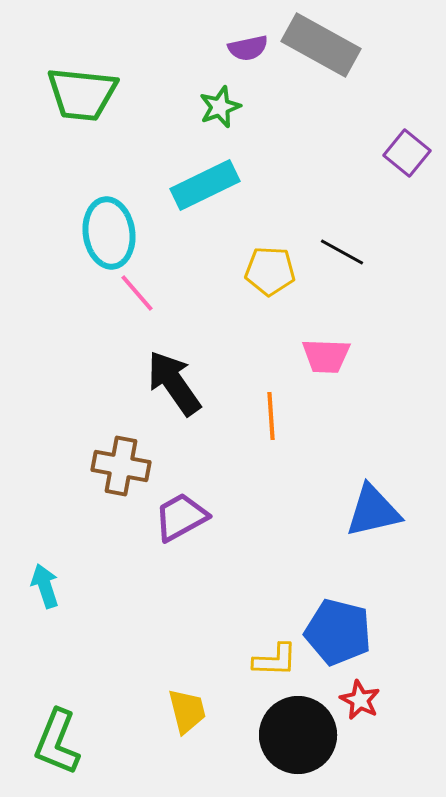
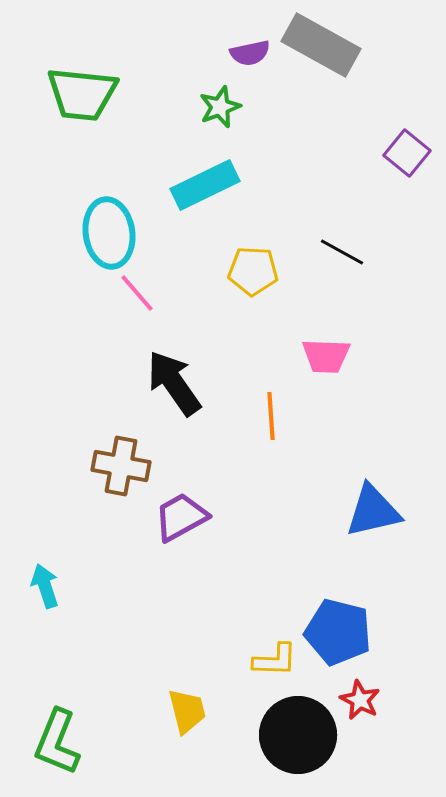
purple semicircle: moved 2 px right, 5 px down
yellow pentagon: moved 17 px left
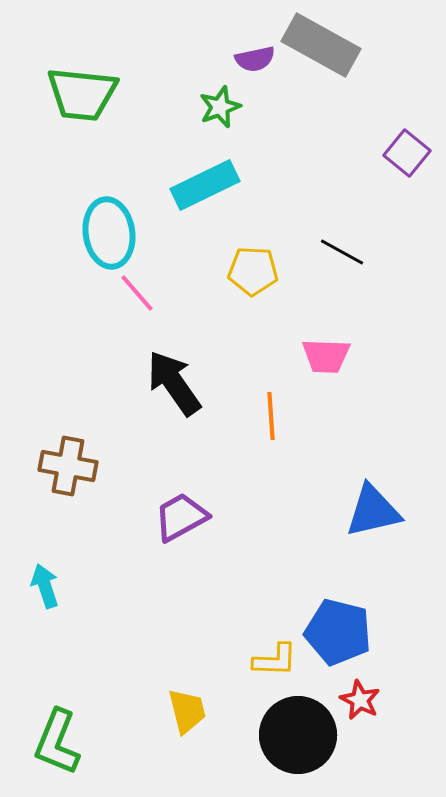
purple semicircle: moved 5 px right, 6 px down
brown cross: moved 53 px left
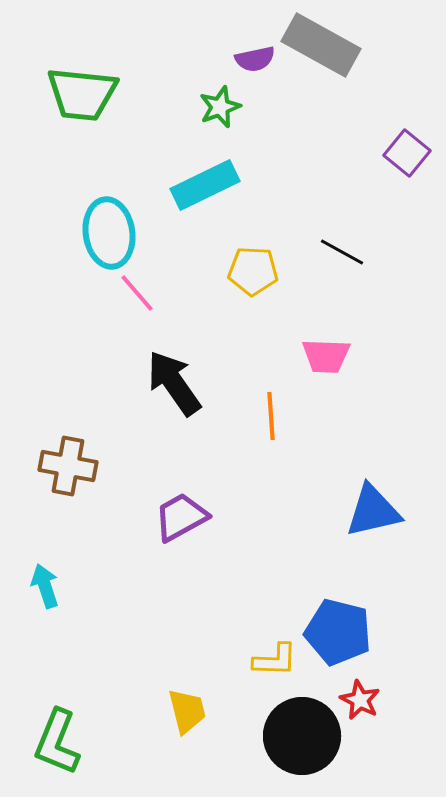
black circle: moved 4 px right, 1 px down
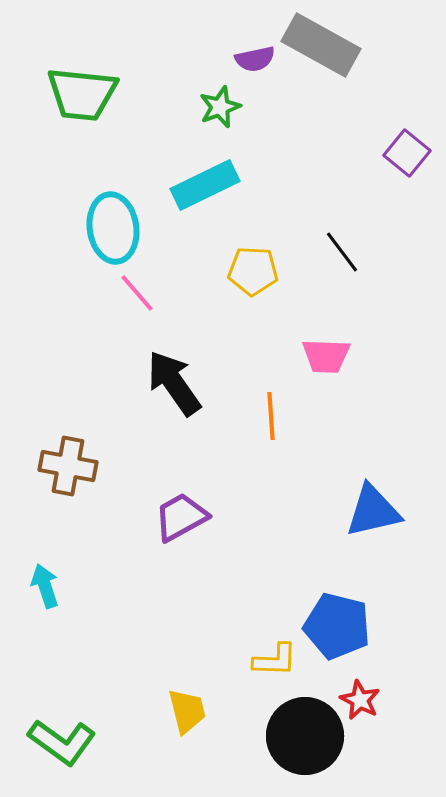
cyan ellipse: moved 4 px right, 5 px up
black line: rotated 24 degrees clockwise
blue pentagon: moved 1 px left, 6 px up
black circle: moved 3 px right
green L-shape: moved 5 px right; rotated 76 degrees counterclockwise
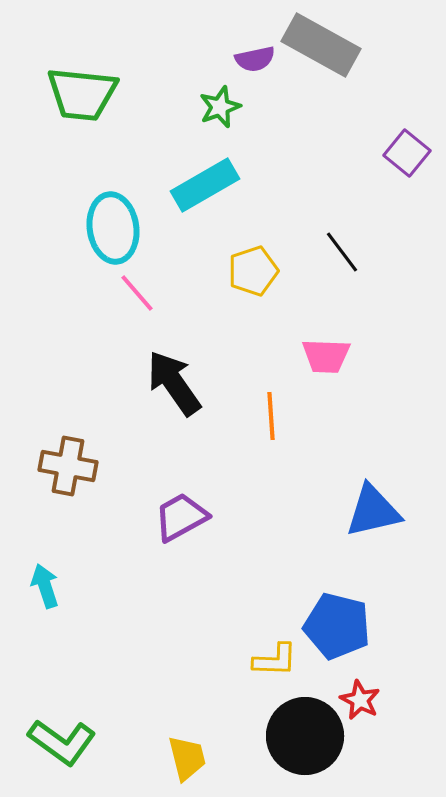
cyan rectangle: rotated 4 degrees counterclockwise
yellow pentagon: rotated 21 degrees counterclockwise
yellow trapezoid: moved 47 px down
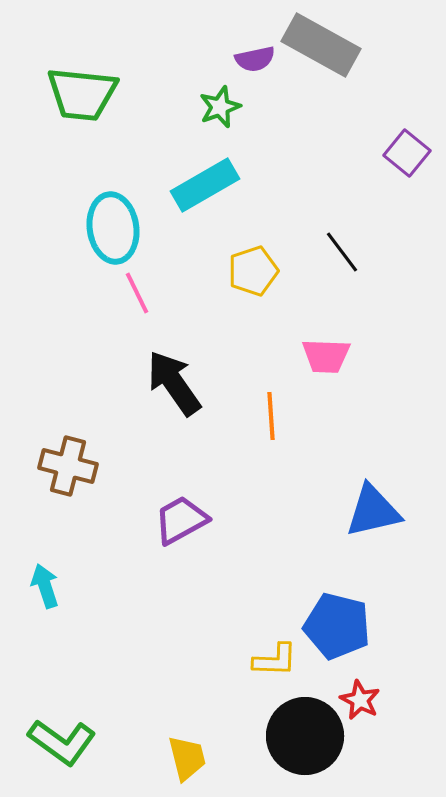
pink line: rotated 15 degrees clockwise
brown cross: rotated 4 degrees clockwise
purple trapezoid: moved 3 px down
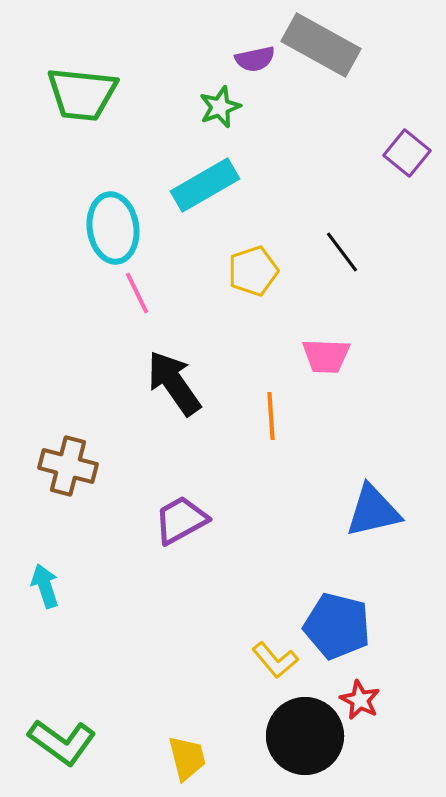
yellow L-shape: rotated 48 degrees clockwise
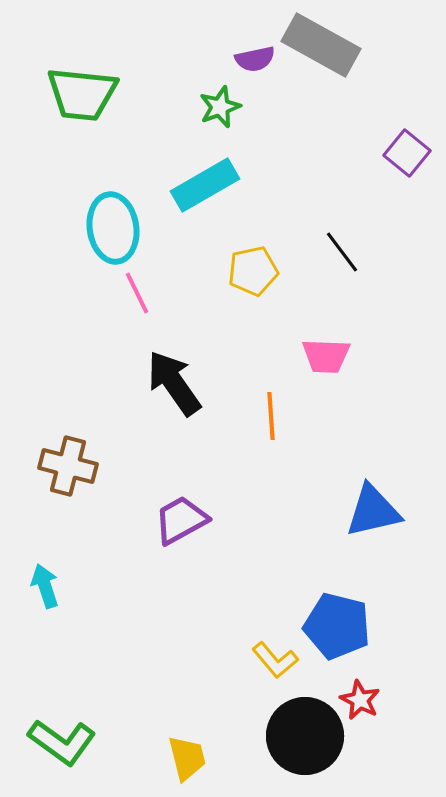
yellow pentagon: rotated 6 degrees clockwise
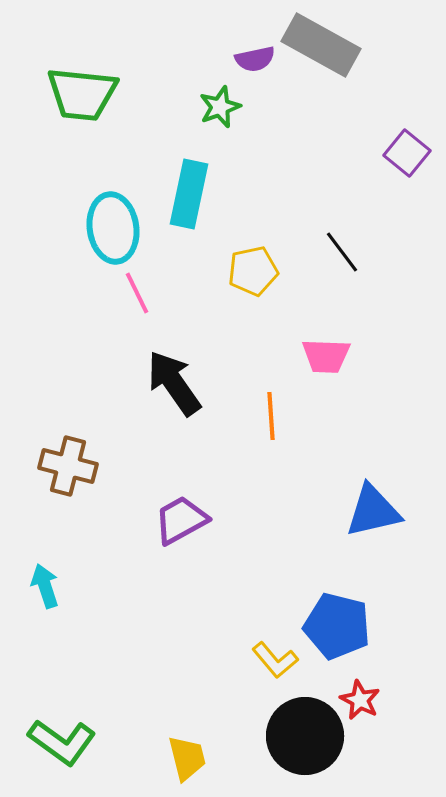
cyan rectangle: moved 16 px left, 9 px down; rotated 48 degrees counterclockwise
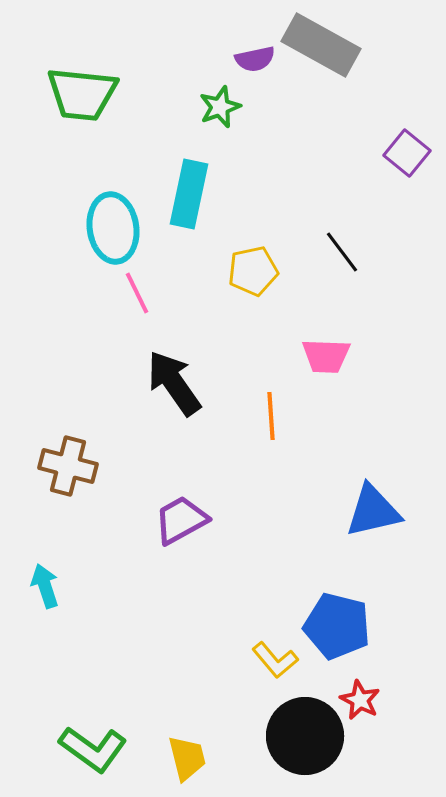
green L-shape: moved 31 px right, 7 px down
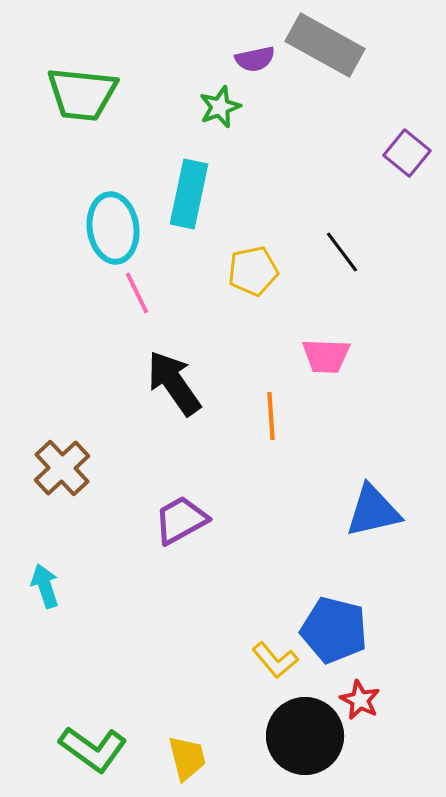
gray rectangle: moved 4 px right
brown cross: moved 6 px left, 2 px down; rotated 32 degrees clockwise
blue pentagon: moved 3 px left, 4 px down
